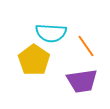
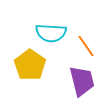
yellow pentagon: moved 4 px left, 5 px down
purple trapezoid: rotated 96 degrees counterclockwise
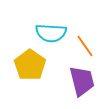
orange line: moved 1 px left
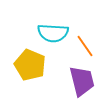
cyan semicircle: moved 2 px right
yellow pentagon: rotated 12 degrees counterclockwise
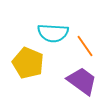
yellow pentagon: moved 2 px left, 2 px up
purple trapezoid: rotated 40 degrees counterclockwise
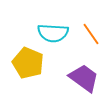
orange line: moved 6 px right, 12 px up
purple trapezoid: moved 2 px right, 3 px up
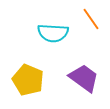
orange line: moved 15 px up
yellow pentagon: moved 17 px down
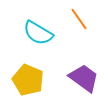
orange line: moved 12 px left
cyan semicircle: moved 15 px left; rotated 28 degrees clockwise
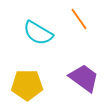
yellow pentagon: moved 1 px left, 5 px down; rotated 24 degrees counterclockwise
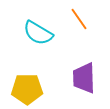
purple trapezoid: rotated 128 degrees counterclockwise
yellow pentagon: moved 4 px down
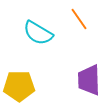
purple trapezoid: moved 5 px right, 2 px down
yellow pentagon: moved 8 px left, 3 px up
